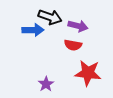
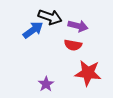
blue arrow: rotated 35 degrees counterclockwise
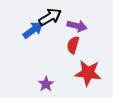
black arrow: rotated 50 degrees counterclockwise
purple arrow: moved 1 px left
red semicircle: rotated 96 degrees clockwise
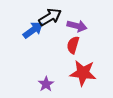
red star: moved 5 px left
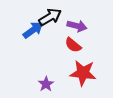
red semicircle: rotated 66 degrees counterclockwise
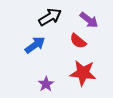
purple arrow: moved 12 px right, 6 px up; rotated 24 degrees clockwise
blue arrow: moved 2 px right, 15 px down
red semicircle: moved 5 px right, 4 px up
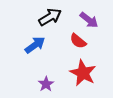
red star: rotated 20 degrees clockwise
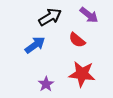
purple arrow: moved 5 px up
red semicircle: moved 1 px left, 1 px up
red star: moved 1 px left, 1 px down; rotated 20 degrees counterclockwise
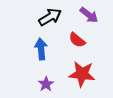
blue arrow: moved 6 px right, 4 px down; rotated 60 degrees counterclockwise
